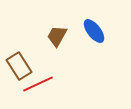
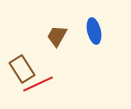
blue ellipse: rotated 25 degrees clockwise
brown rectangle: moved 3 px right, 3 px down
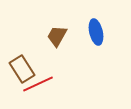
blue ellipse: moved 2 px right, 1 px down
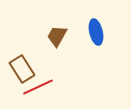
red line: moved 3 px down
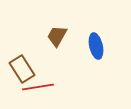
blue ellipse: moved 14 px down
red line: rotated 16 degrees clockwise
